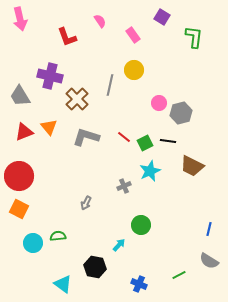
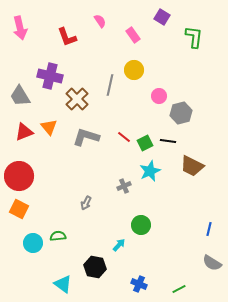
pink arrow: moved 9 px down
pink circle: moved 7 px up
gray semicircle: moved 3 px right, 2 px down
green line: moved 14 px down
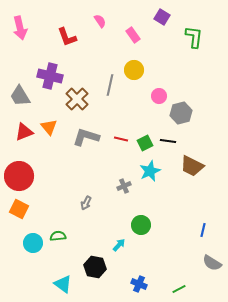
red line: moved 3 px left, 2 px down; rotated 24 degrees counterclockwise
blue line: moved 6 px left, 1 px down
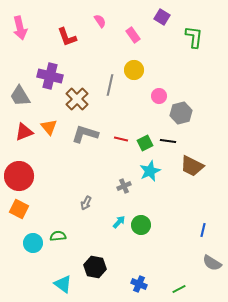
gray L-shape: moved 1 px left, 3 px up
cyan arrow: moved 23 px up
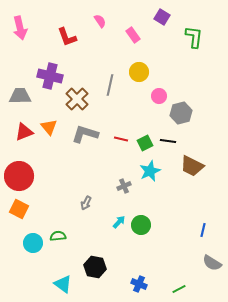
yellow circle: moved 5 px right, 2 px down
gray trapezoid: rotated 120 degrees clockwise
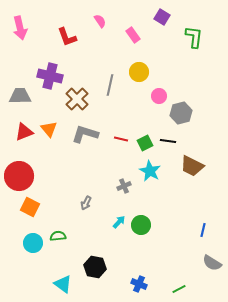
orange triangle: moved 2 px down
cyan star: rotated 20 degrees counterclockwise
orange square: moved 11 px right, 2 px up
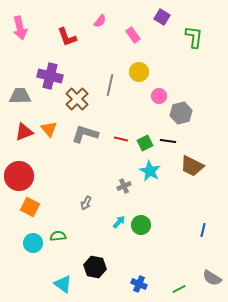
pink semicircle: rotated 72 degrees clockwise
gray semicircle: moved 15 px down
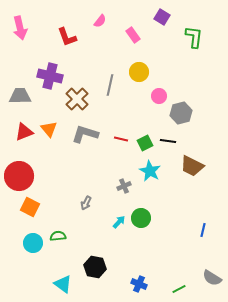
green circle: moved 7 px up
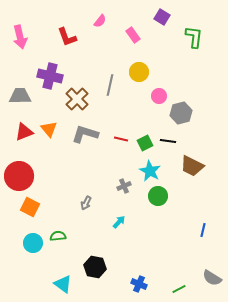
pink arrow: moved 9 px down
green circle: moved 17 px right, 22 px up
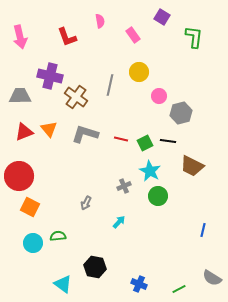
pink semicircle: rotated 48 degrees counterclockwise
brown cross: moved 1 px left, 2 px up; rotated 10 degrees counterclockwise
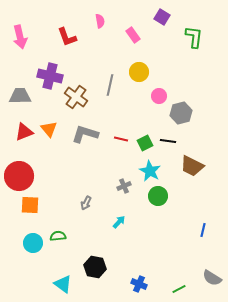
orange square: moved 2 px up; rotated 24 degrees counterclockwise
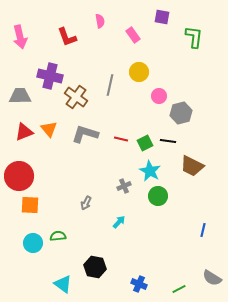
purple square: rotated 21 degrees counterclockwise
